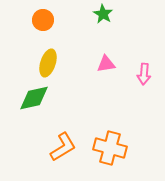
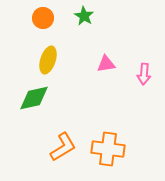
green star: moved 19 px left, 2 px down
orange circle: moved 2 px up
yellow ellipse: moved 3 px up
orange cross: moved 2 px left, 1 px down; rotated 8 degrees counterclockwise
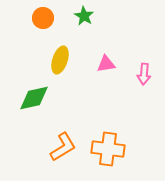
yellow ellipse: moved 12 px right
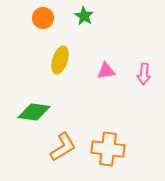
pink triangle: moved 7 px down
green diamond: moved 14 px down; rotated 20 degrees clockwise
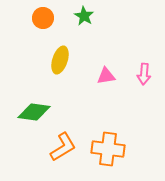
pink triangle: moved 5 px down
